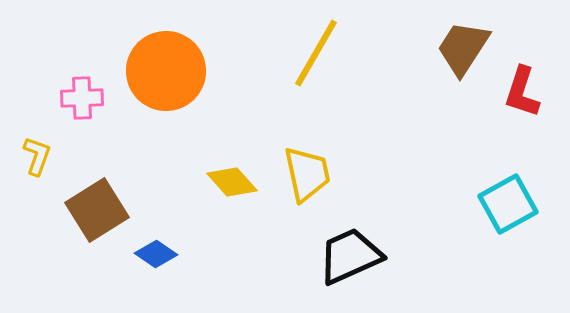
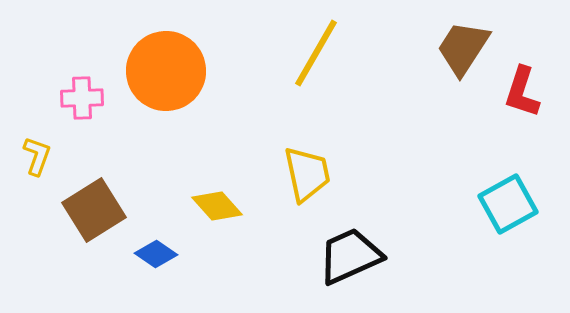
yellow diamond: moved 15 px left, 24 px down
brown square: moved 3 px left
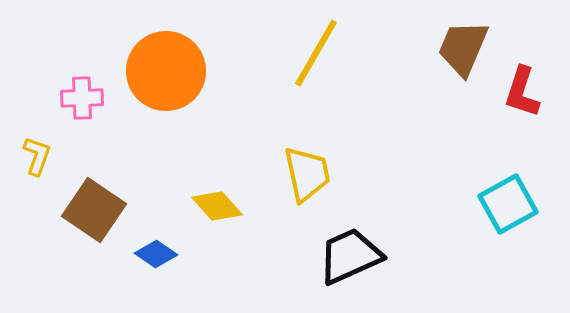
brown trapezoid: rotated 10 degrees counterclockwise
brown square: rotated 24 degrees counterclockwise
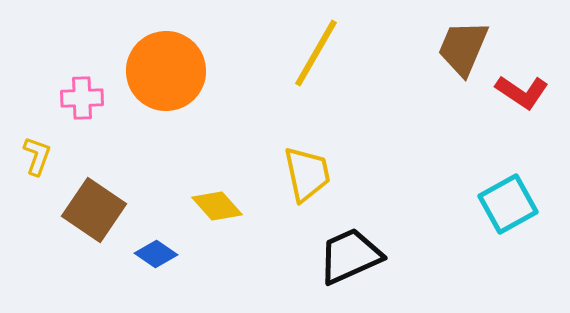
red L-shape: rotated 74 degrees counterclockwise
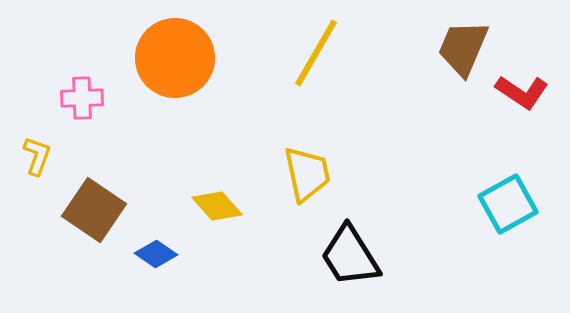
orange circle: moved 9 px right, 13 px up
black trapezoid: rotated 98 degrees counterclockwise
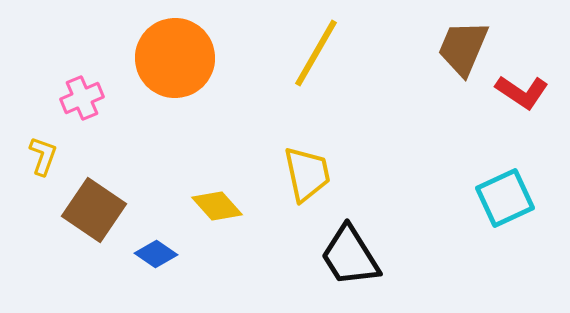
pink cross: rotated 21 degrees counterclockwise
yellow L-shape: moved 6 px right
cyan square: moved 3 px left, 6 px up; rotated 4 degrees clockwise
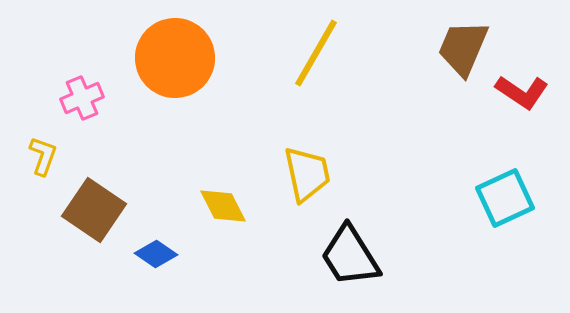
yellow diamond: moved 6 px right; rotated 15 degrees clockwise
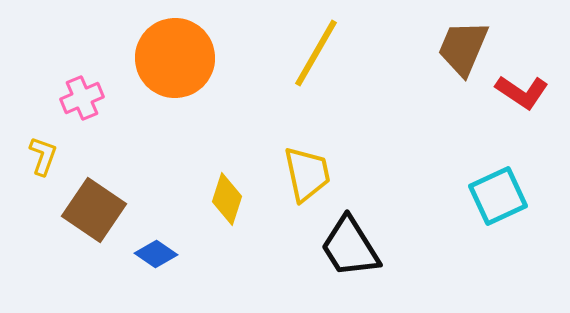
cyan square: moved 7 px left, 2 px up
yellow diamond: moved 4 px right, 7 px up; rotated 45 degrees clockwise
black trapezoid: moved 9 px up
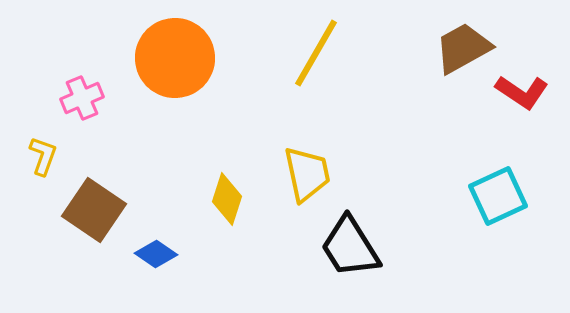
brown trapezoid: rotated 38 degrees clockwise
